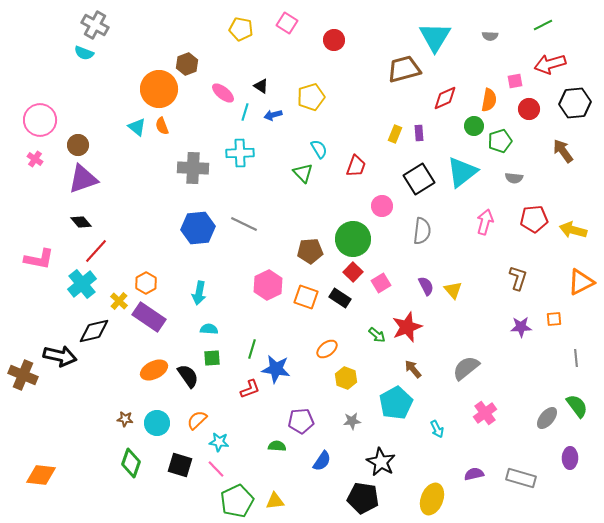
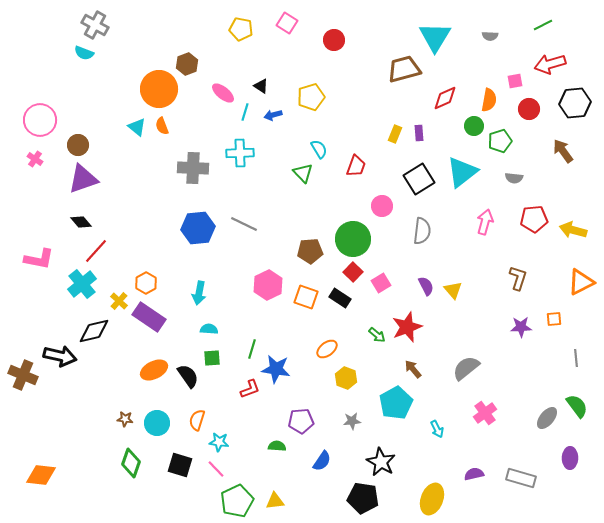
orange semicircle at (197, 420): rotated 30 degrees counterclockwise
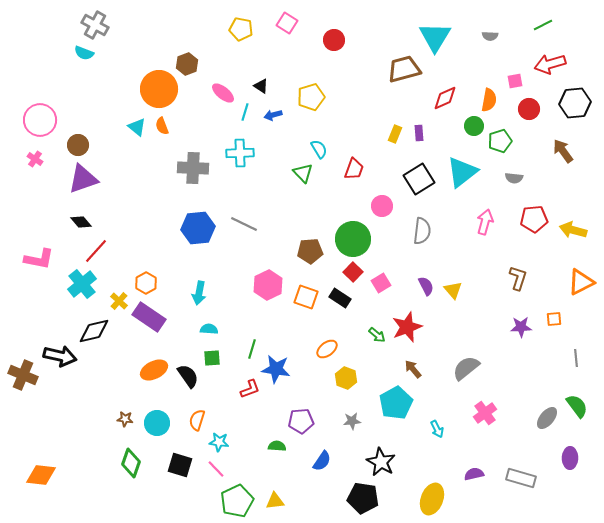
red trapezoid at (356, 166): moved 2 px left, 3 px down
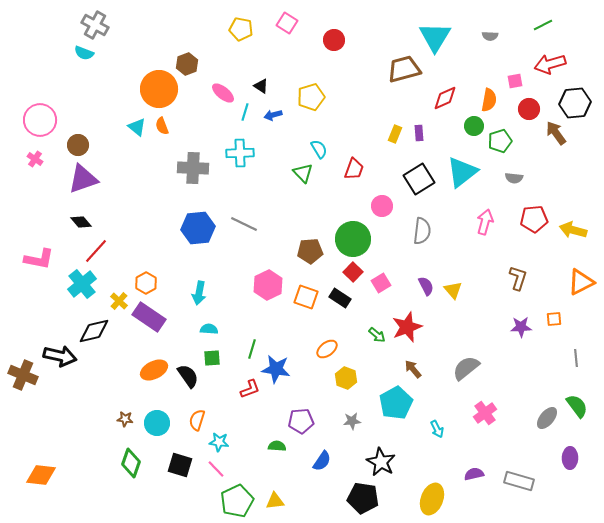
brown arrow at (563, 151): moved 7 px left, 18 px up
gray rectangle at (521, 478): moved 2 px left, 3 px down
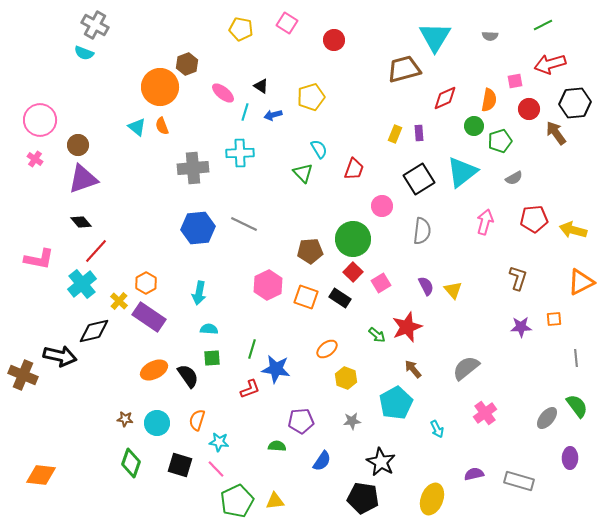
orange circle at (159, 89): moved 1 px right, 2 px up
gray cross at (193, 168): rotated 8 degrees counterclockwise
gray semicircle at (514, 178): rotated 36 degrees counterclockwise
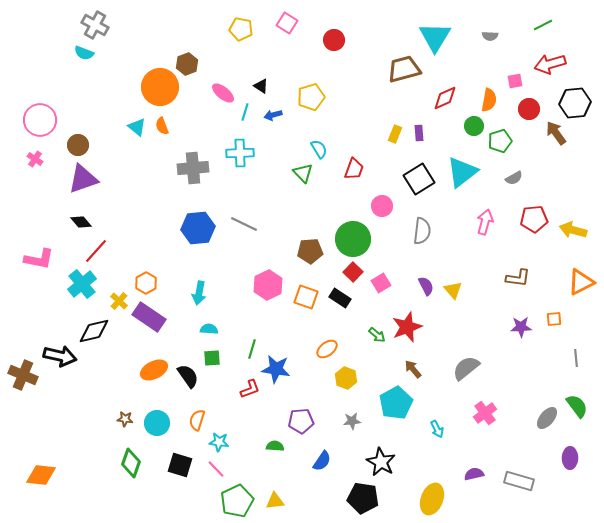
brown L-shape at (518, 278): rotated 80 degrees clockwise
green semicircle at (277, 446): moved 2 px left
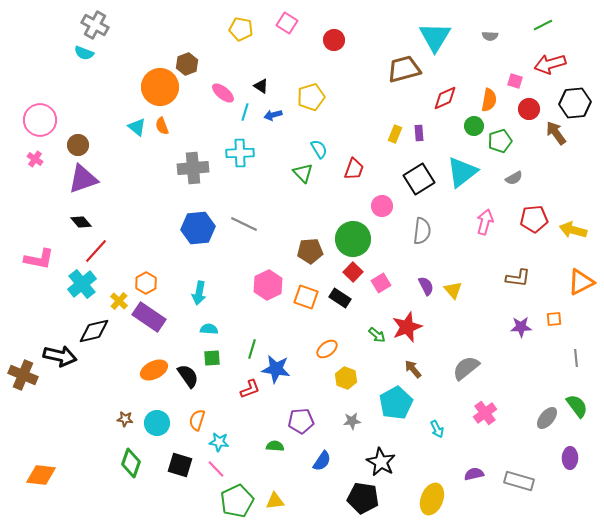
pink square at (515, 81): rotated 28 degrees clockwise
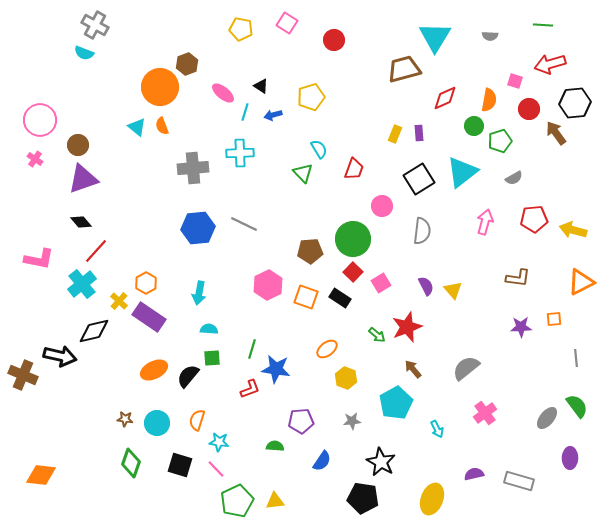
green line at (543, 25): rotated 30 degrees clockwise
black semicircle at (188, 376): rotated 105 degrees counterclockwise
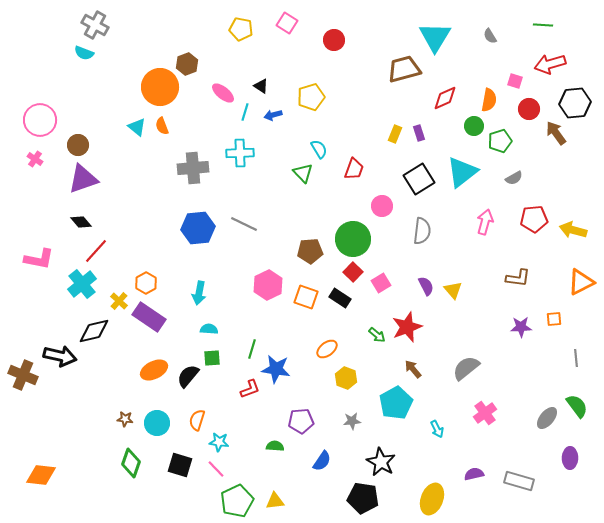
gray semicircle at (490, 36): rotated 56 degrees clockwise
purple rectangle at (419, 133): rotated 14 degrees counterclockwise
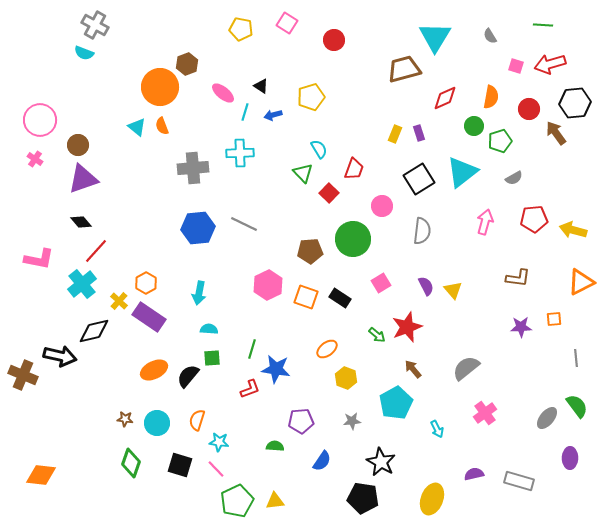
pink square at (515, 81): moved 1 px right, 15 px up
orange semicircle at (489, 100): moved 2 px right, 3 px up
red square at (353, 272): moved 24 px left, 79 px up
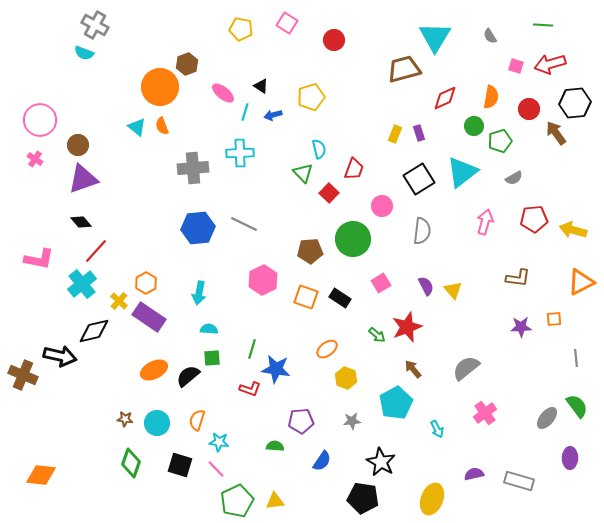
cyan semicircle at (319, 149): rotated 18 degrees clockwise
pink hexagon at (268, 285): moved 5 px left, 5 px up
black semicircle at (188, 376): rotated 10 degrees clockwise
red L-shape at (250, 389): rotated 40 degrees clockwise
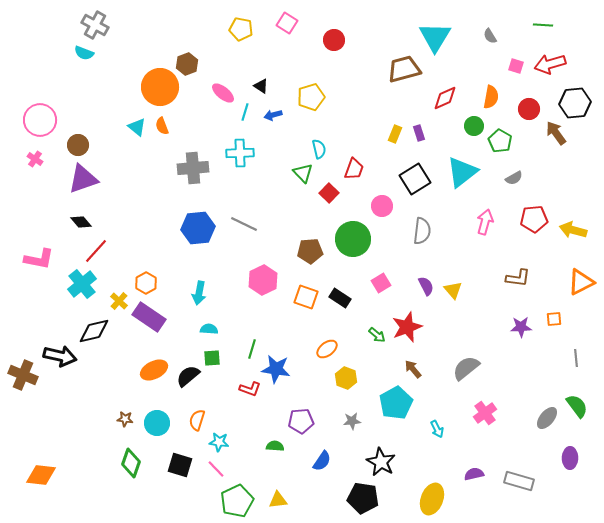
green pentagon at (500, 141): rotated 25 degrees counterclockwise
black square at (419, 179): moved 4 px left
yellow triangle at (275, 501): moved 3 px right, 1 px up
